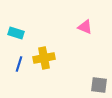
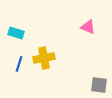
pink triangle: moved 3 px right
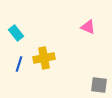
cyan rectangle: rotated 35 degrees clockwise
